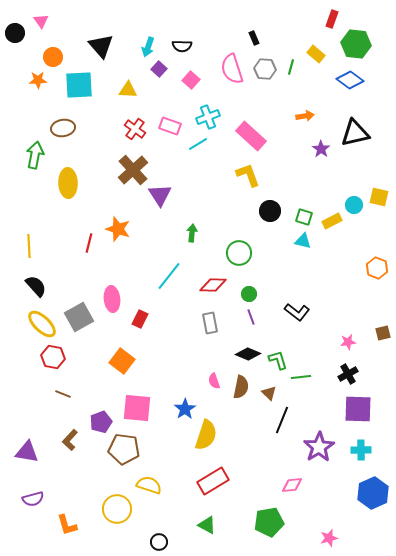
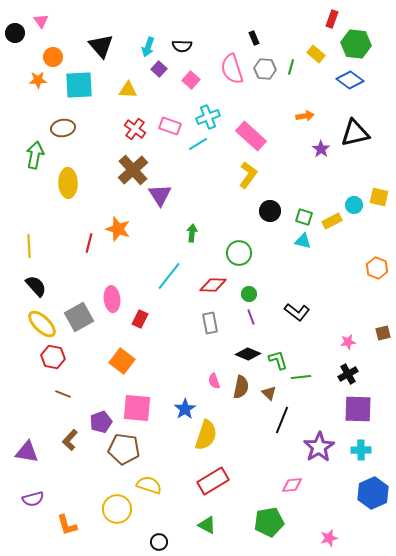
yellow L-shape at (248, 175): rotated 56 degrees clockwise
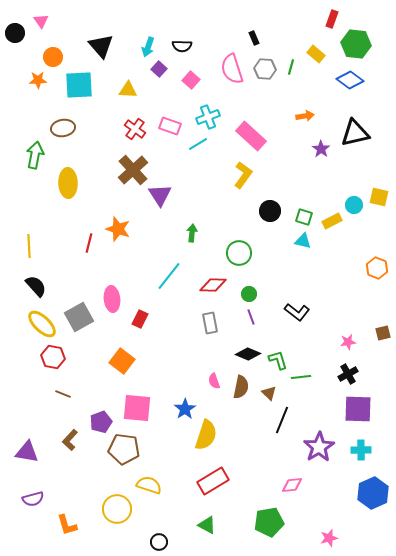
yellow L-shape at (248, 175): moved 5 px left
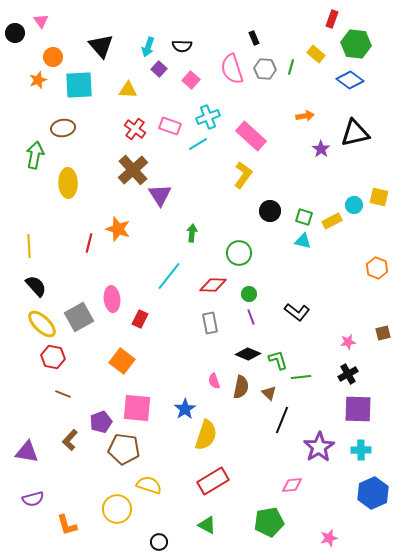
orange star at (38, 80): rotated 18 degrees counterclockwise
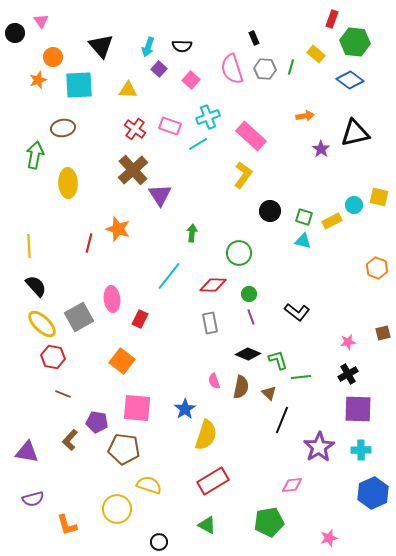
green hexagon at (356, 44): moved 1 px left, 2 px up
purple pentagon at (101, 422): moved 4 px left; rotated 30 degrees clockwise
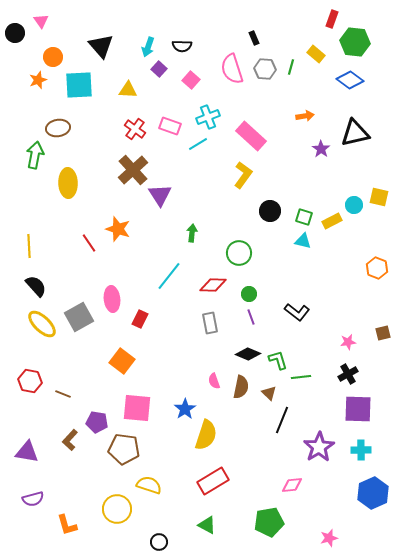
brown ellipse at (63, 128): moved 5 px left
red line at (89, 243): rotated 48 degrees counterclockwise
red hexagon at (53, 357): moved 23 px left, 24 px down
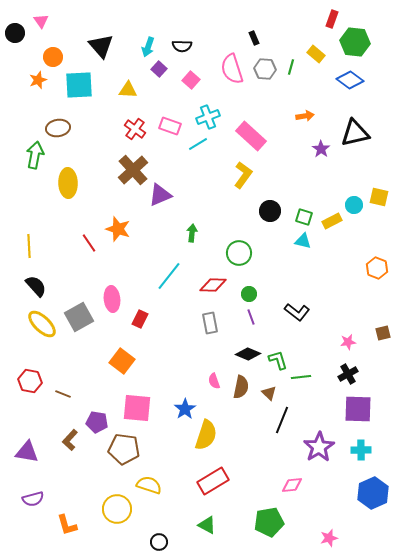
purple triangle at (160, 195): rotated 40 degrees clockwise
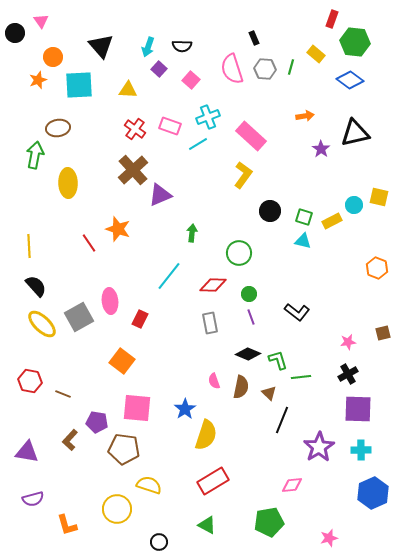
pink ellipse at (112, 299): moved 2 px left, 2 px down
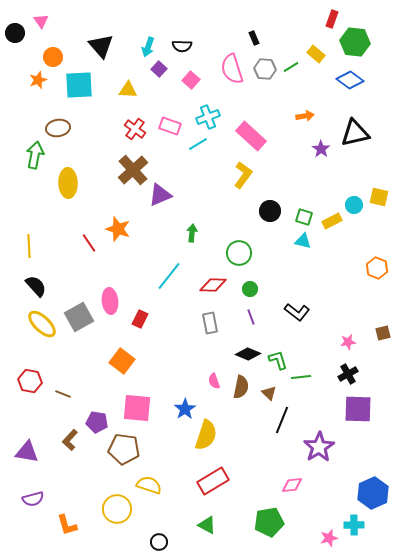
green line at (291, 67): rotated 42 degrees clockwise
green circle at (249, 294): moved 1 px right, 5 px up
cyan cross at (361, 450): moved 7 px left, 75 px down
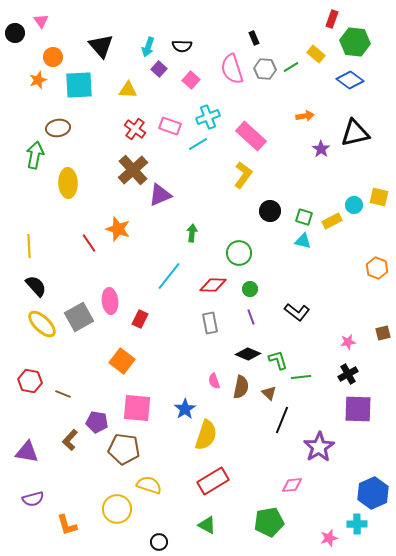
cyan cross at (354, 525): moved 3 px right, 1 px up
